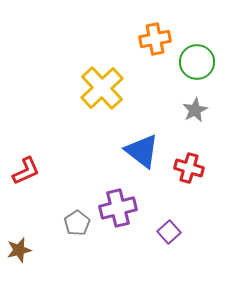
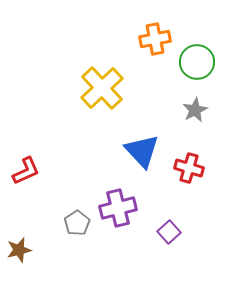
blue triangle: rotated 9 degrees clockwise
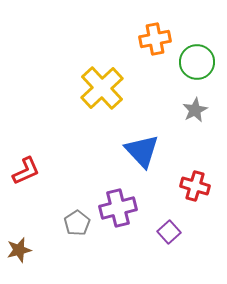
red cross: moved 6 px right, 18 px down
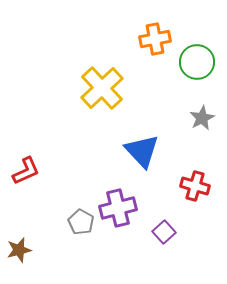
gray star: moved 7 px right, 8 px down
gray pentagon: moved 4 px right, 1 px up; rotated 10 degrees counterclockwise
purple square: moved 5 px left
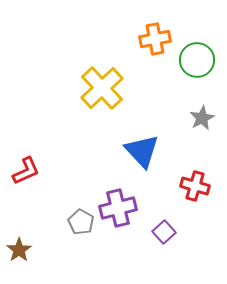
green circle: moved 2 px up
brown star: rotated 20 degrees counterclockwise
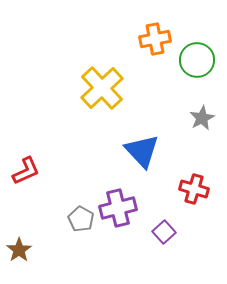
red cross: moved 1 px left, 3 px down
gray pentagon: moved 3 px up
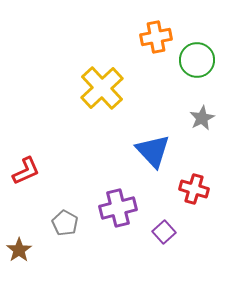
orange cross: moved 1 px right, 2 px up
blue triangle: moved 11 px right
gray pentagon: moved 16 px left, 4 px down
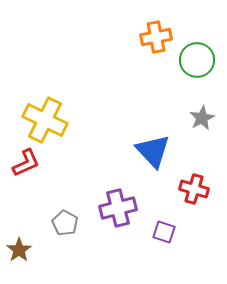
yellow cross: moved 57 px left, 32 px down; rotated 21 degrees counterclockwise
red L-shape: moved 8 px up
purple square: rotated 30 degrees counterclockwise
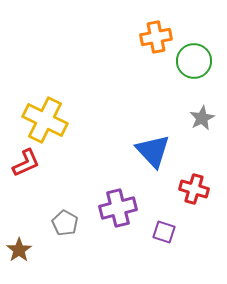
green circle: moved 3 px left, 1 px down
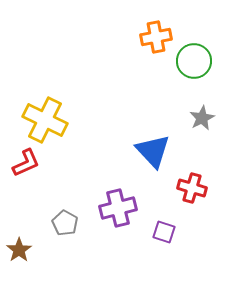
red cross: moved 2 px left, 1 px up
